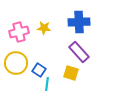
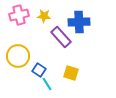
yellow star: moved 12 px up
pink cross: moved 17 px up
purple rectangle: moved 18 px left, 15 px up
yellow circle: moved 2 px right, 7 px up
cyan line: rotated 40 degrees counterclockwise
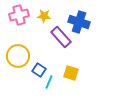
blue cross: rotated 20 degrees clockwise
cyan line: moved 2 px right, 2 px up; rotated 56 degrees clockwise
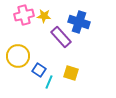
pink cross: moved 5 px right
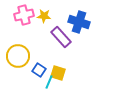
yellow square: moved 13 px left
